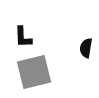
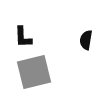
black semicircle: moved 8 px up
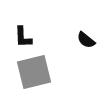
black semicircle: rotated 60 degrees counterclockwise
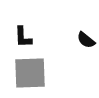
gray square: moved 4 px left, 1 px down; rotated 12 degrees clockwise
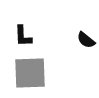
black L-shape: moved 1 px up
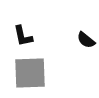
black L-shape: rotated 10 degrees counterclockwise
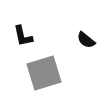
gray square: moved 14 px right; rotated 15 degrees counterclockwise
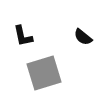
black semicircle: moved 3 px left, 3 px up
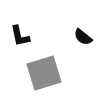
black L-shape: moved 3 px left
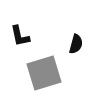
black semicircle: moved 7 px left, 7 px down; rotated 114 degrees counterclockwise
